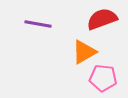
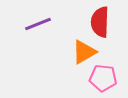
red semicircle: moved 2 px left, 3 px down; rotated 68 degrees counterclockwise
purple line: rotated 32 degrees counterclockwise
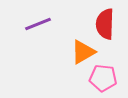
red semicircle: moved 5 px right, 2 px down
orange triangle: moved 1 px left
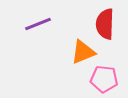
orange triangle: rotated 8 degrees clockwise
pink pentagon: moved 1 px right, 1 px down
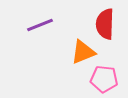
purple line: moved 2 px right, 1 px down
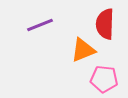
orange triangle: moved 2 px up
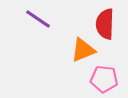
purple line: moved 2 px left, 6 px up; rotated 56 degrees clockwise
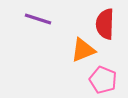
purple line: rotated 16 degrees counterclockwise
pink pentagon: moved 1 px left, 1 px down; rotated 16 degrees clockwise
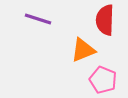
red semicircle: moved 4 px up
